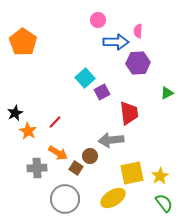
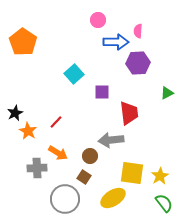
cyan square: moved 11 px left, 4 px up
purple square: rotated 28 degrees clockwise
red line: moved 1 px right
brown square: moved 8 px right, 9 px down
yellow square: rotated 20 degrees clockwise
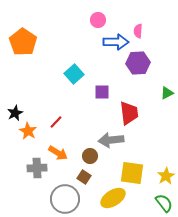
yellow star: moved 6 px right
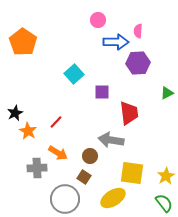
gray arrow: rotated 15 degrees clockwise
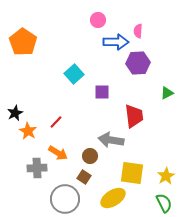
red trapezoid: moved 5 px right, 3 px down
green semicircle: rotated 12 degrees clockwise
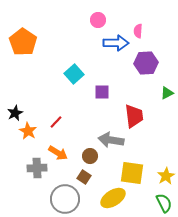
blue arrow: moved 1 px down
purple hexagon: moved 8 px right
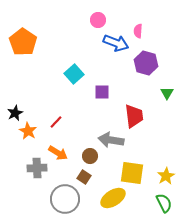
blue arrow: rotated 20 degrees clockwise
purple hexagon: rotated 20 degrees clockwise
green triangle: rotated 32 degrees counterclockwise
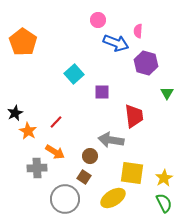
orange arrow: moved 3 px left, 1 px up
yellow star: moved 2 px left, 2 px down
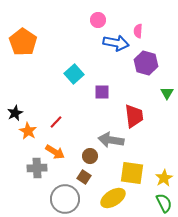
blue arrow: rotated 10 degrees counterclockwise
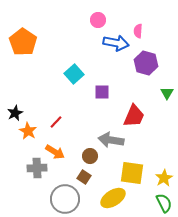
red trapezoid: rotated 30 degrees clockwise
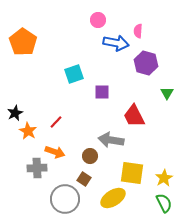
cyan square: rotated 24 degrees clockwise
red trapezoid: rotated 130 degrees clockwise
orange arrow: rotated 12 degrees counterclockwise
brown square: moved 2 px down
